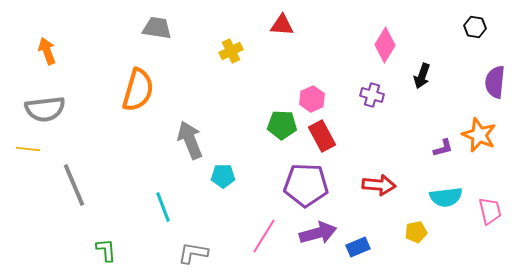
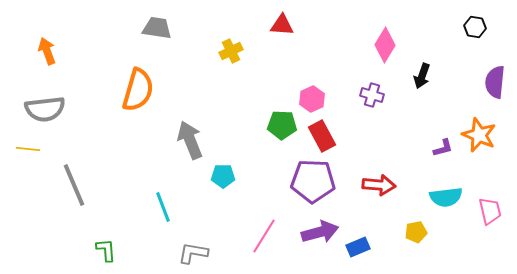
purple pentagon: moved 7 px right, 4 px up
purple arrow: moved 2 px right, 1 px up
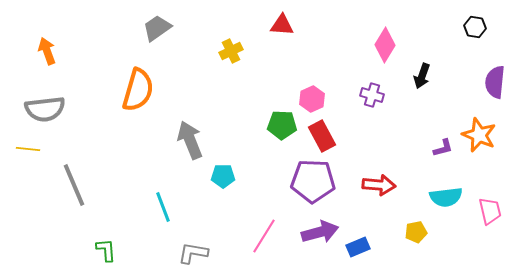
gray trapezoid: rotated 44 degrees counterclockwise
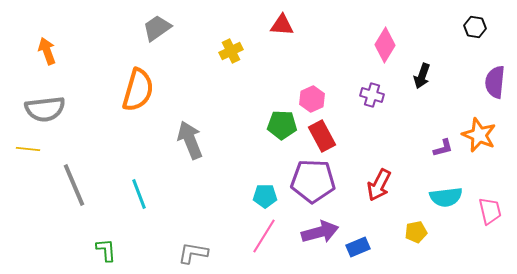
cyan pentagon: moved 42 px right, 20 px down
red arrow: rotated 112 degrees clockwise
cyan line: moved 24 px left, 13 px up
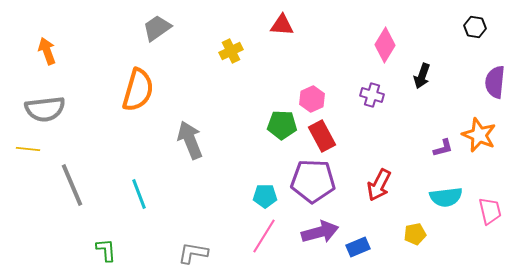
gray line: moved 2 px left
yellow pentagon: moved 1 px left, 2 px down
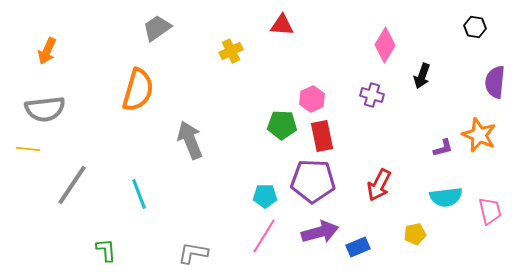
orange arrow: rotated 136 degrees counterclockwise
red rectangle: rotated 16 degrees clockwise
gray line: rotated 57 degrees clockwise
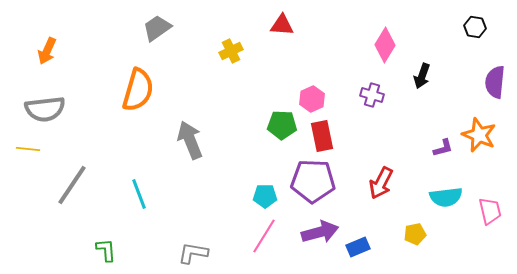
red arrow: moved 2 px right, 2 px up
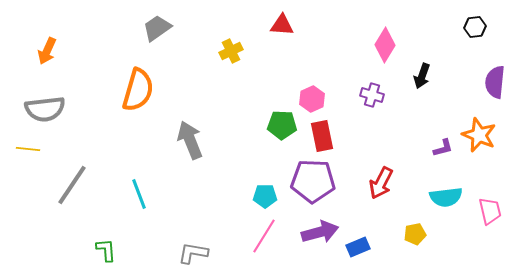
black hexagon: rotated 15 degrees counterclockwise
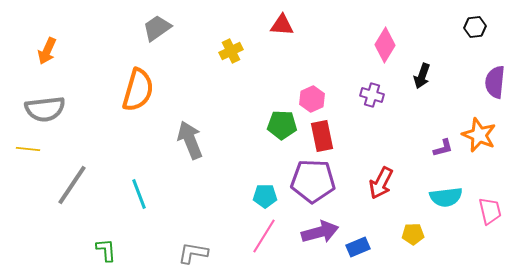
yellow pentagon: moved 2 px left; rotated 10 degrees clockwise
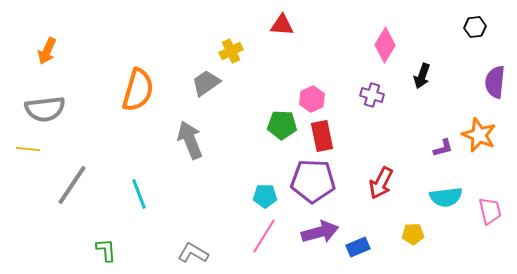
gray trapezoid: moved 49 px right, 55 px down
gray L-shape: rotated 20 degrees clockwise
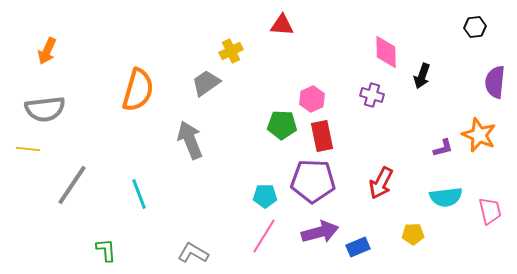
pink diamond: moved 1 px right, 7 px down; rotated 32 degrees counterclockwise
